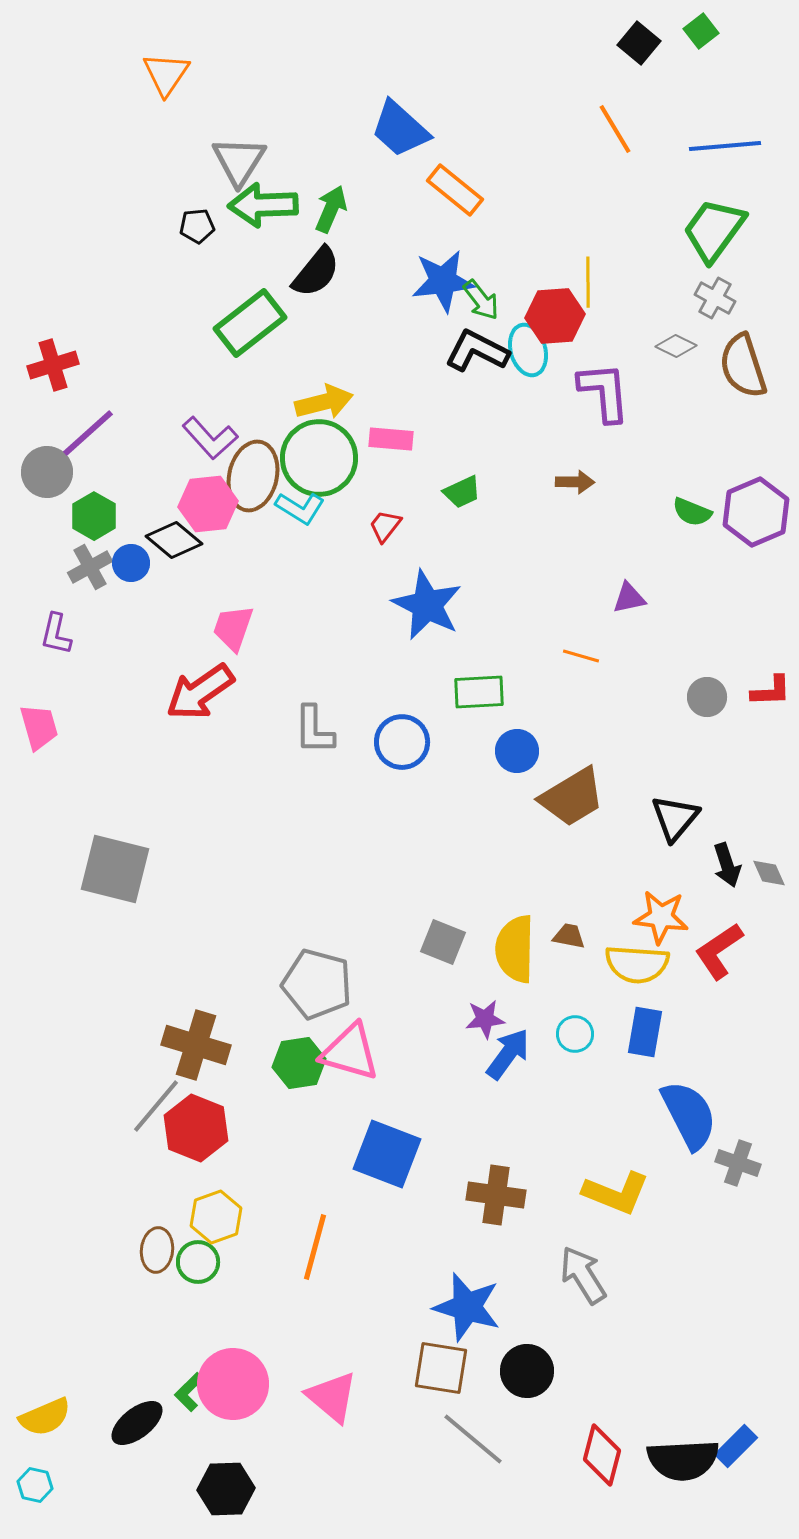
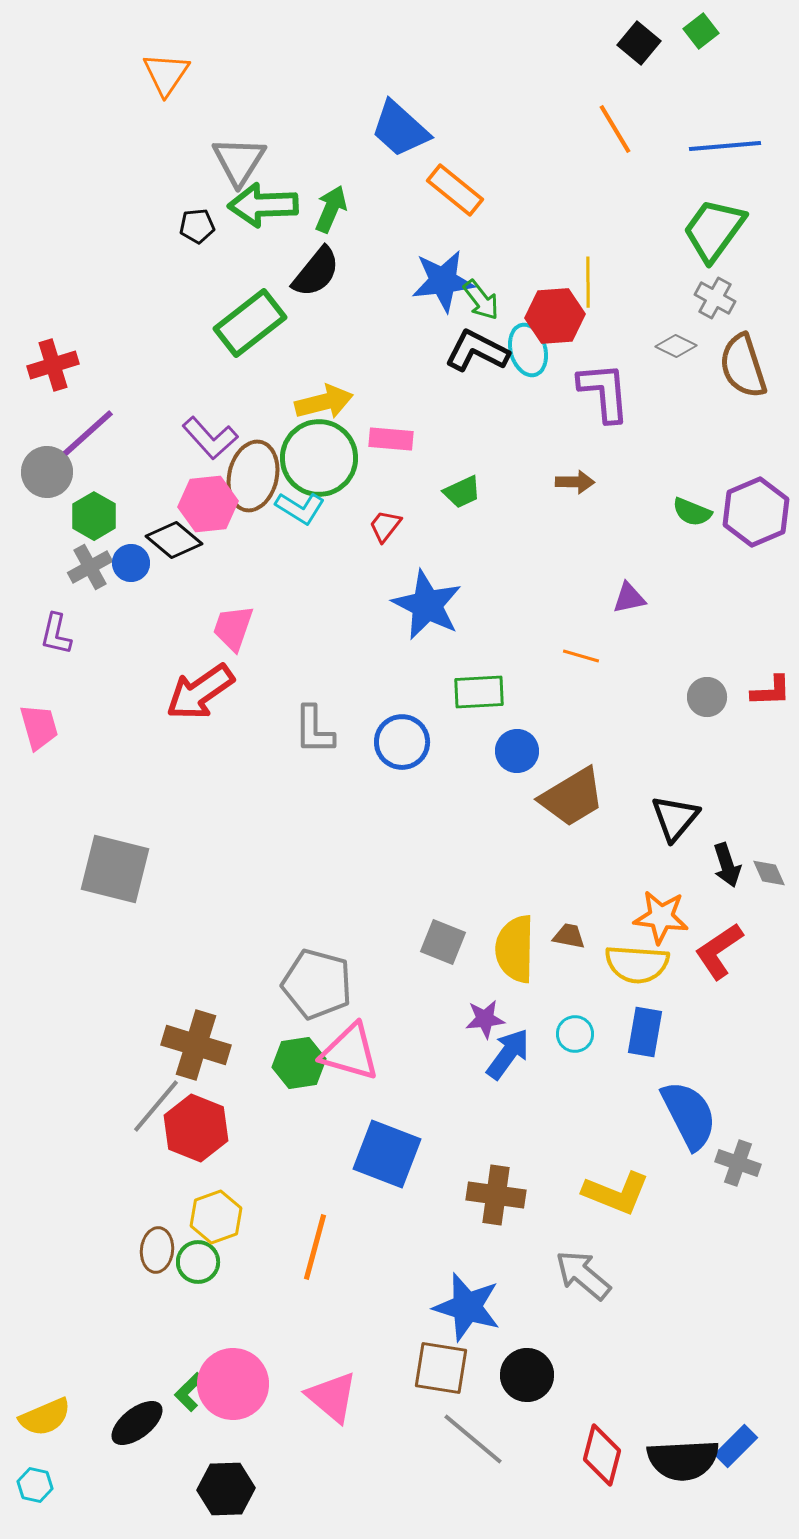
gray arrow at (583, 1275): rotated 18 degrees counterclockwise
black circle at (527, 1371): moved 4 px down
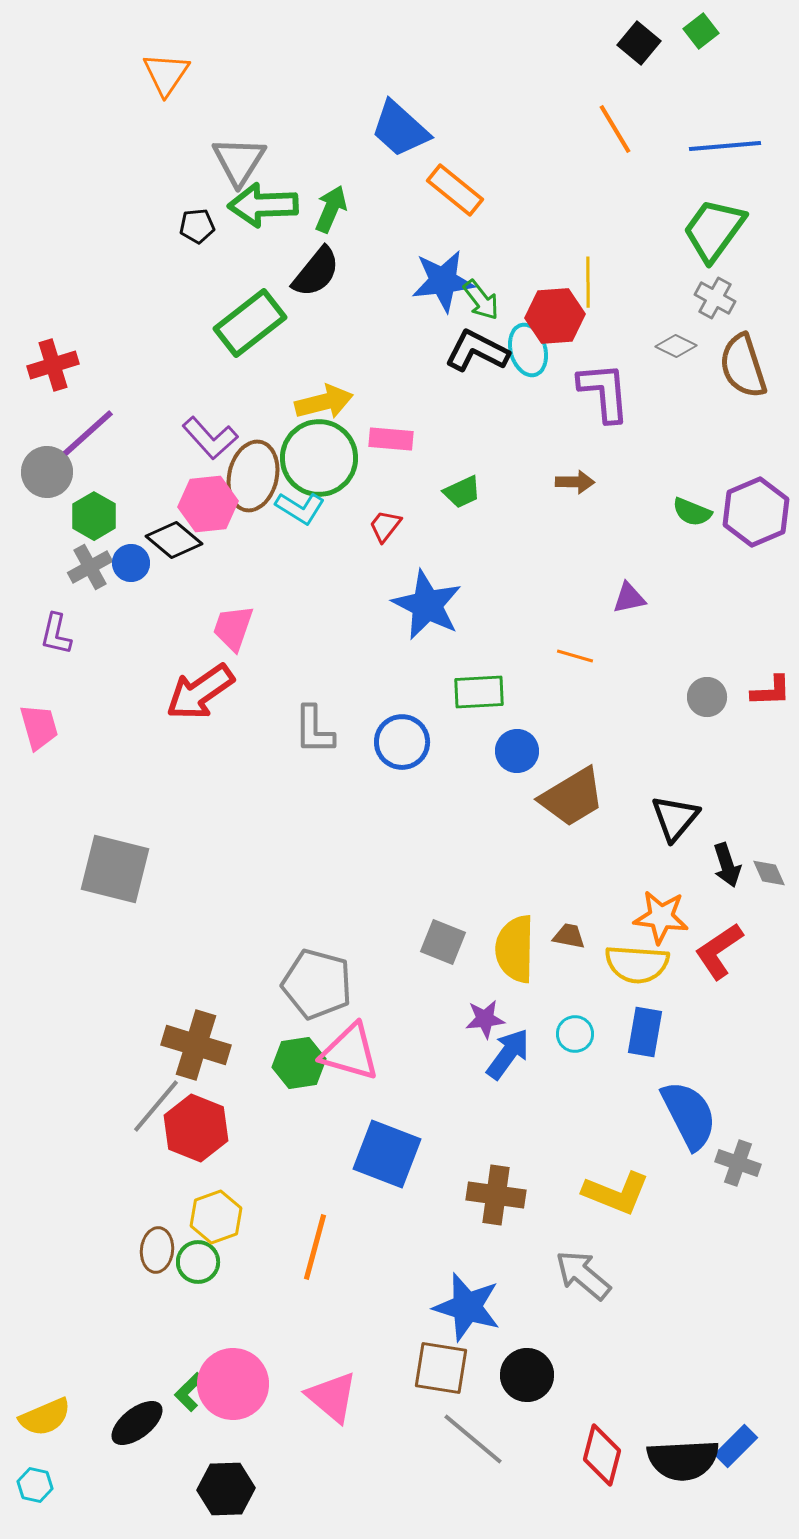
orange line at (581, 656): moved 6 px left
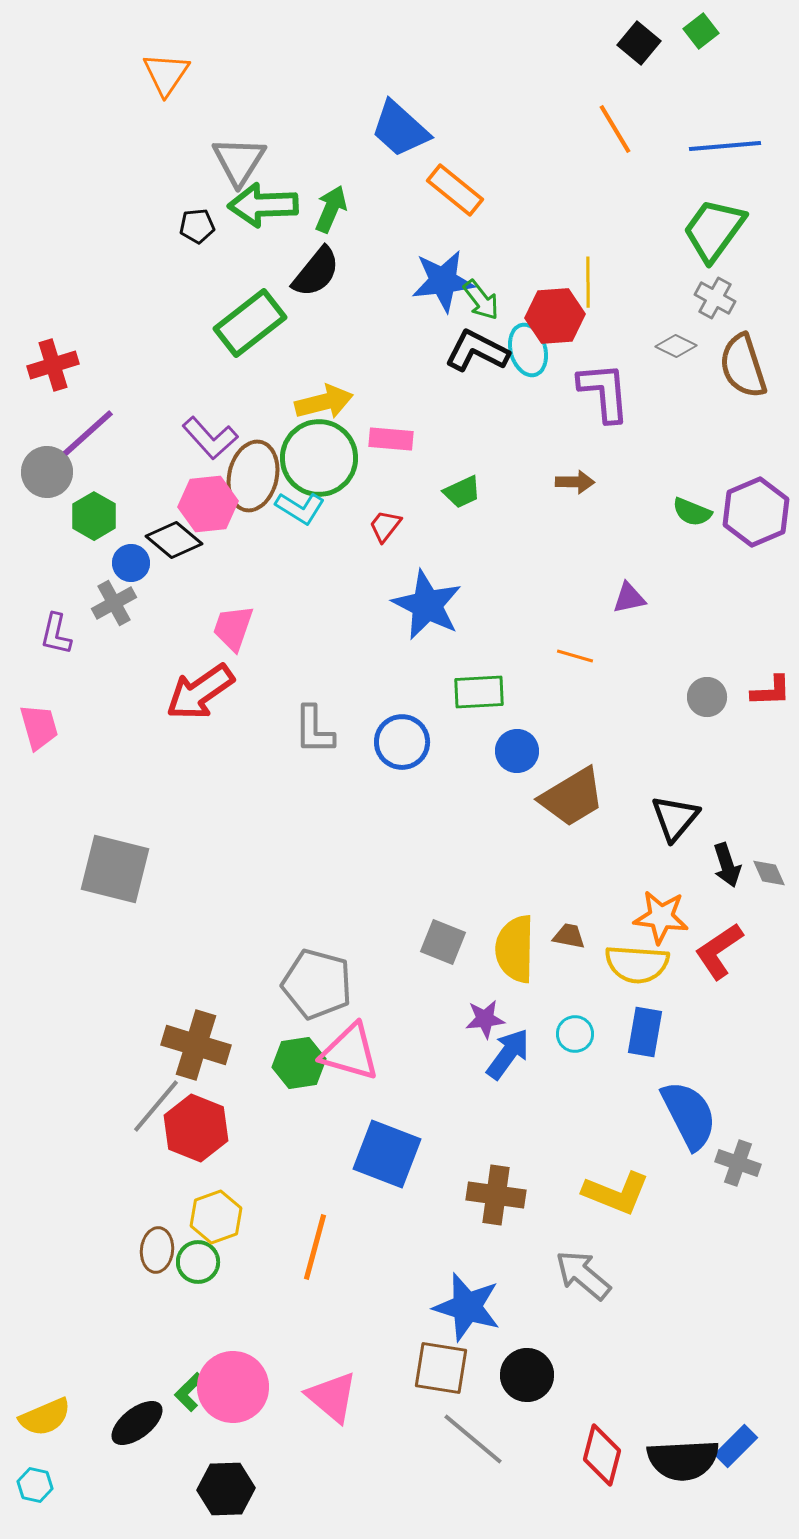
gray cross at (90, 567): moved 24 px right, 36 px down
pink circle at (233, 1384): moved 3 px down
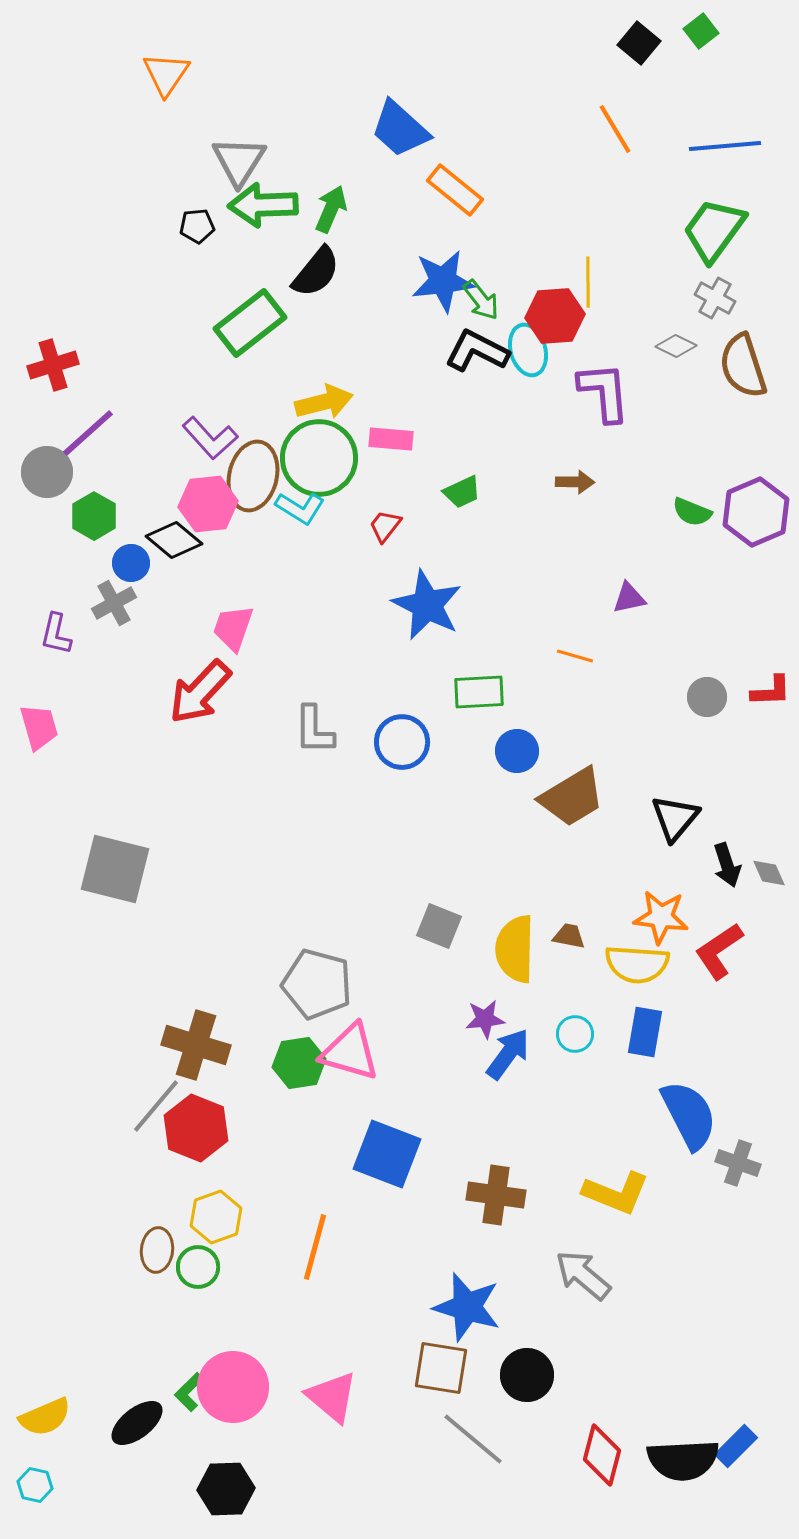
red arrow at (200, 692): rotated 12 degrees counterclockwise
gray square at (443, 942): moved 4 px left, 16 px up
green circle at (198, 1262): moved 5 px down
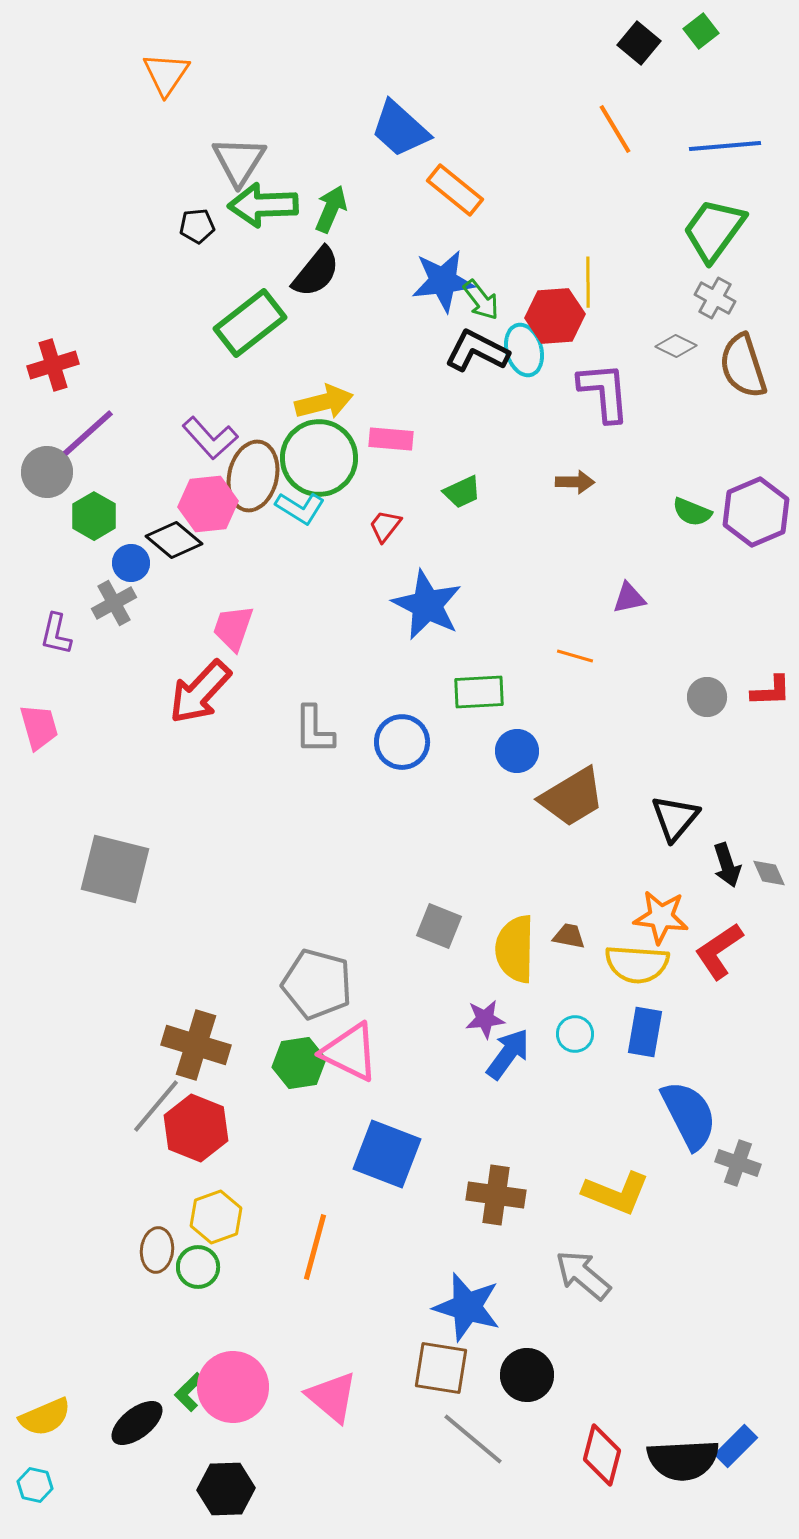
cyan ellipse at (528, 350): moved 4 px left
pink triangle at (350, 1052): rotated 10 degrees clockwise
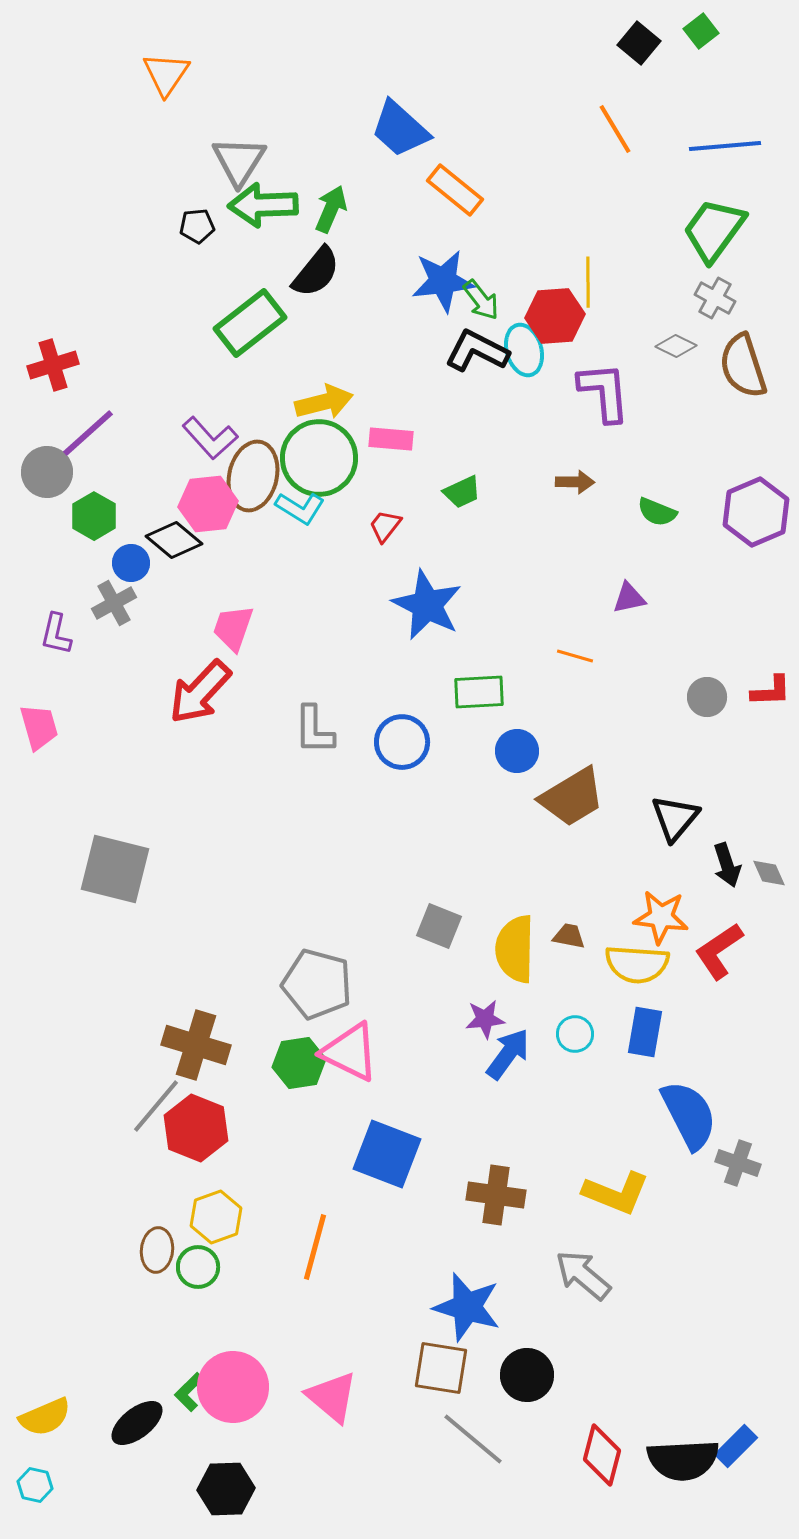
green semicircle at (692, 512): moved 35 px left
